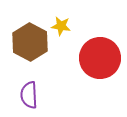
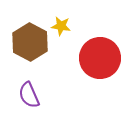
purple semicircle: rotated 20 degrees counterclockwise
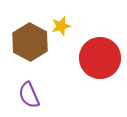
yellow star: rotated 24 degrees counterclockwise
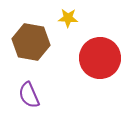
yellow star: moved 7 px right, 8 px up; rotated 18 degrees clockwise
brown hexagon: moved 1 px right; rotated 18 degrees counterclockwise
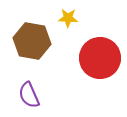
brown hexagon: moved 1 px right, 1 px up
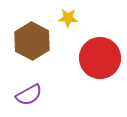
brown hexagon: rotated 18 degrees clockwise
purple semicircle: rotated 96 degrees counterclockwise
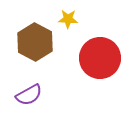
yellow star: moved 1 px down
brown hexagon: moved 3 px right, 1 px down
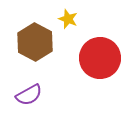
yellow star: rotated 18 degrees clockwise
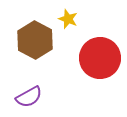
brown hexagon: moved 2 px up
purple semicircle: moved 2 px down
